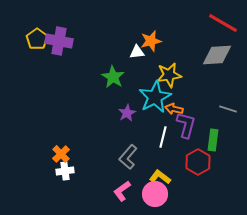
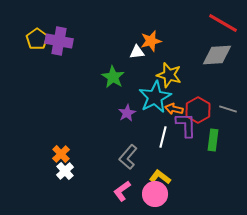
yellow star: rotated 25 degrees clockwise
purple L-shape: rotated 16 degrees counterclockwise
red hexagon: moved 52 px up
white cross: rotated 36 degrees counterclockwise
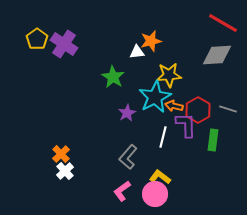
purple cross: moved 5 px right, 3 px down; rotated 24 degrees clockwise
yellow star: rotated 20 degrees counterclockwise
orange arrow: moved 3 px up
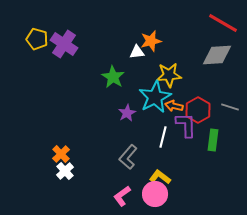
yellow pentagon: rotated 20 degrees counterclockwise
gray line: moved 2 px right, 2 px up
pink L-shape: moved 5 px down
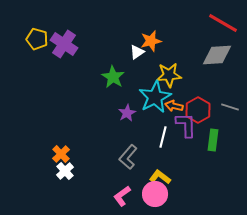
white triangle: rotated 28 degrees counterclockwise
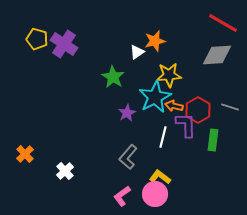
orange star: moved 4 px right
orange cross: moved 36 px left
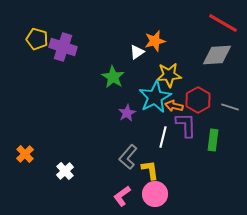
purple cross: moved 1 px left, 3 px down; rotated 16 degrees counterclockwise
red hexagon: moved 10 px up
yellow L-shape: moved 10 px left, 7 px up; rotated 45 degrees clockwise
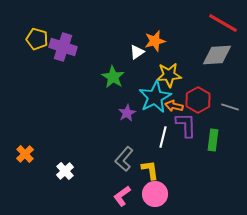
gray L-shape: moved 4 px left, 2 px down
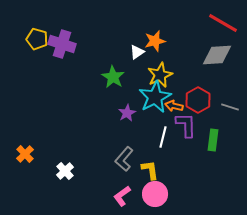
purple cross: moved 1 px left, 3 px up
yellow star: moved 9 px left; rotated 20 degrees counterclockwise
